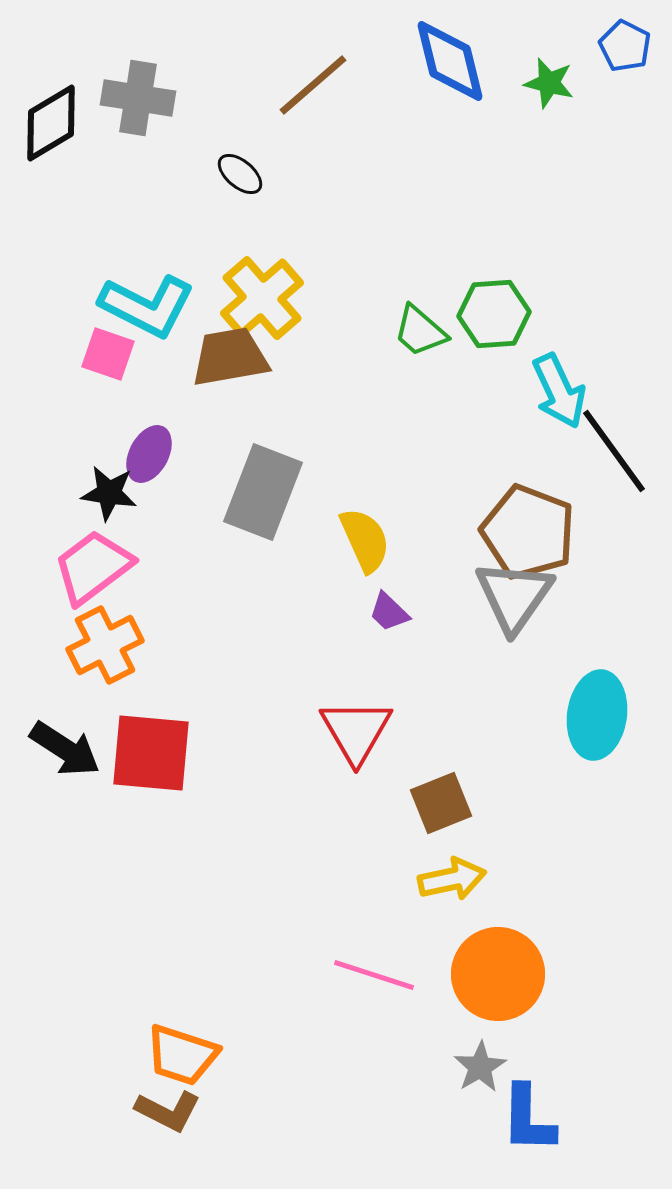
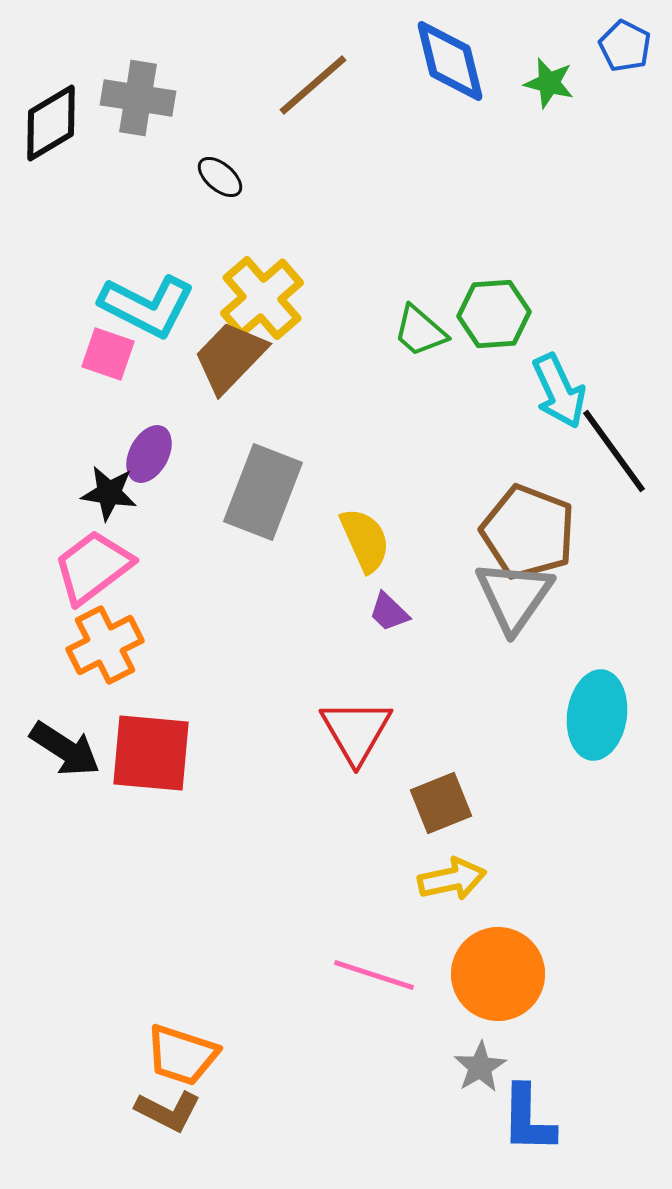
black ellipse: moved 20 px left, 3 px down
brown trapezoid: rotated 36 degrees counterclockwise
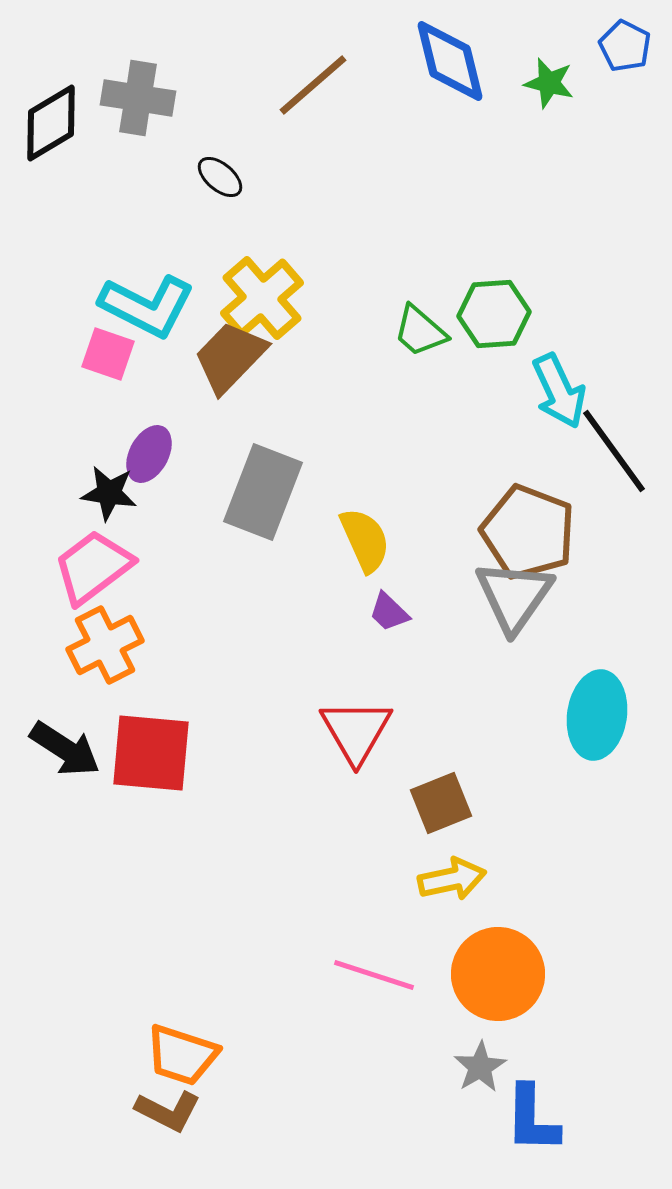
blue L-shape: moved 4 px right
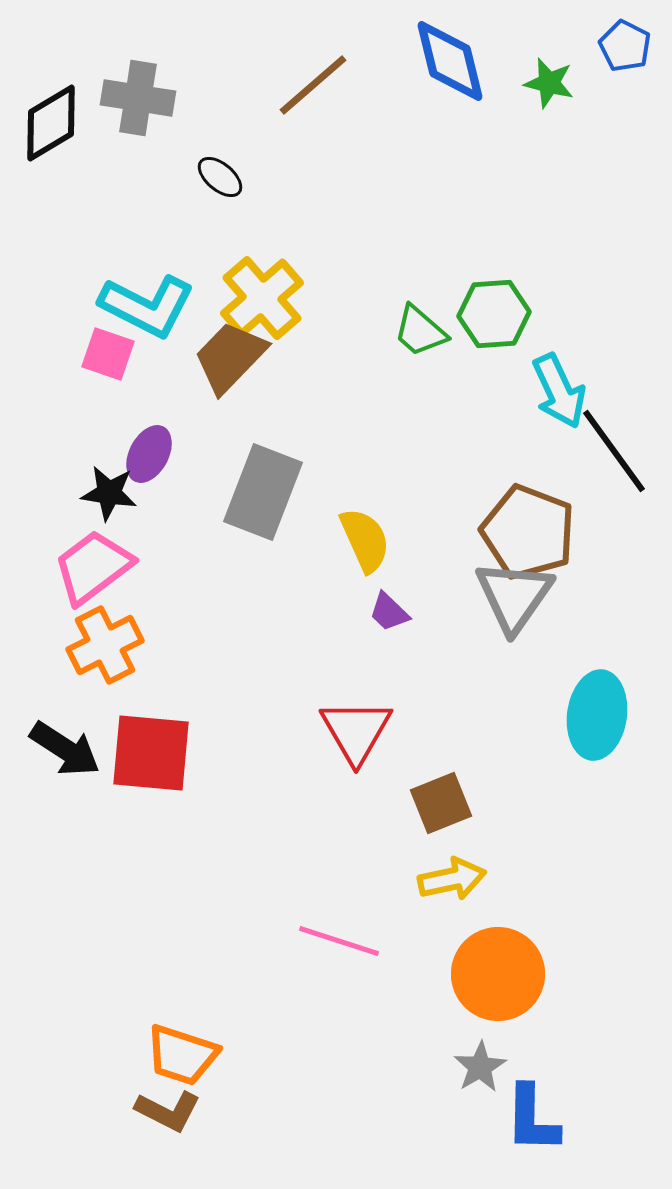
pink line: moved 35 px left, 34 px up
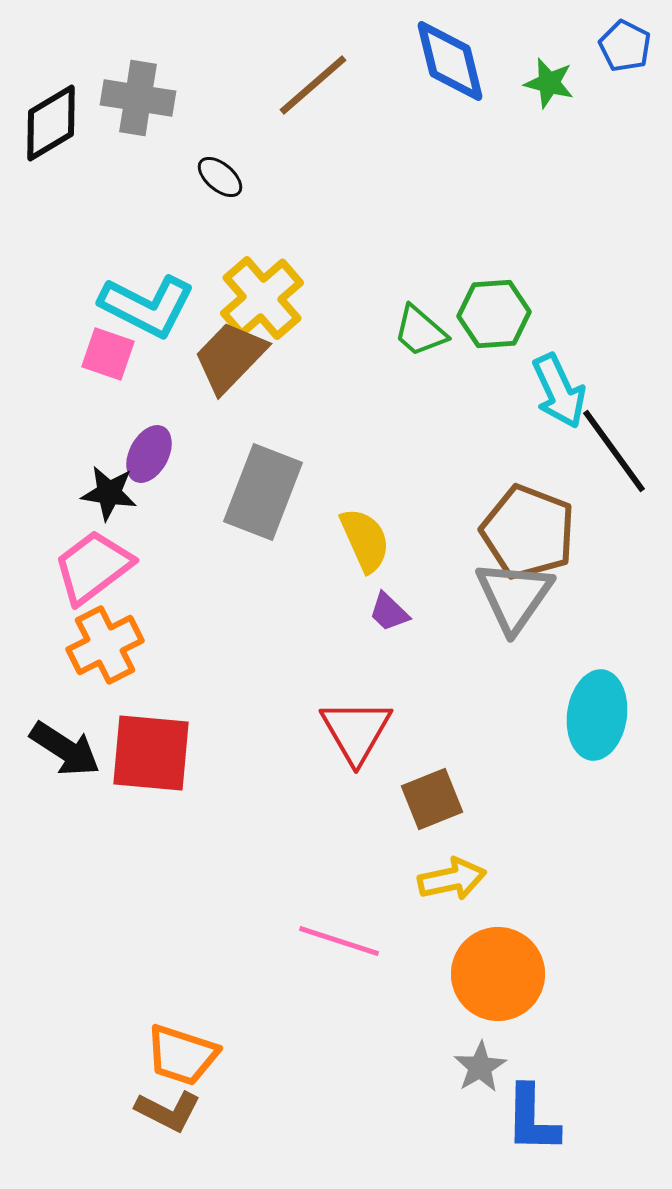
brown square: moved 9 px left, 4 px up
